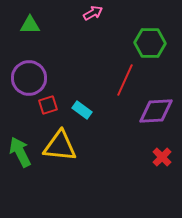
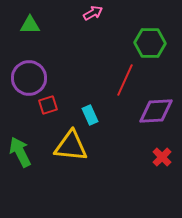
cyan rectangle: moved 8 px right, 5 px down; rotated 30 degrees clockwise
yellow triangle: moved 11 px right
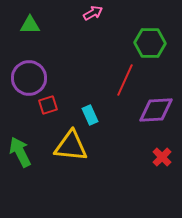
purple diamond: moved 1 px up
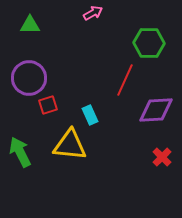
green hexagon: moved 1 px left
yellow triangle: moved 1 px left, 1 px up
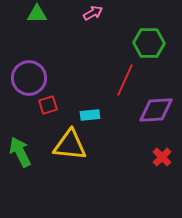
green triangle: moved 7 px right, 11 px up
cyan rectangle: rotated 72 degrees counterclockwise
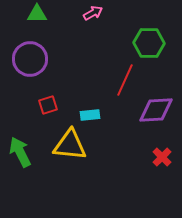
purple circle: moved 1 px right, 19 px up
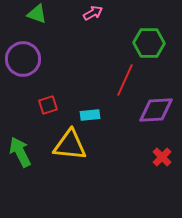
green triangle: rotated 20 degrees clockwise
purple circle: moved 7 px left
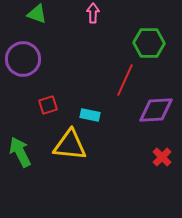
pink arrow: rotated 60 degrees counterclockwise
cyan rectangle: rotated 18 degrees clockwise
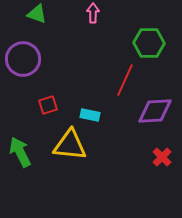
purple diamond: moved 1 px left, 1 px down
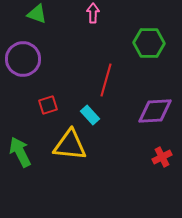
red line: moved 19 px left; rotated 8 degrees counterclockwise
cyan rectangle: rotated 36 degrees clockwise
red cross: rotated 18 degrees clockwise
